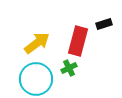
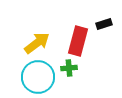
green cross: rotated 21 degrees clockwise
cyan circle: moved 2 px right, 2 px up
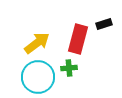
red rectangle: moved 2 px up
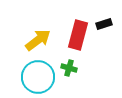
red rectangle: moved 4 px up
yellow arrow: moved 1 px right, 3 px up
green cross: rotated 21 degrees clockwise
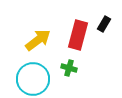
black rectangle: rotated 42 degrees counterclockwise
cyan circle: moved 5 px left, 2 px down
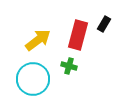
green cross: moved 2 px up
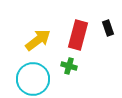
black rectangle: moved 4 px right, 4 px down; rotated 49 degrees counterclockwise
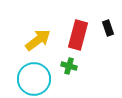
cyan circle: moved 1 px right
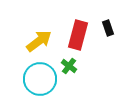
yellow arrow: moved 1 px right, 1 px down
green cross: rotated 21 degrees clockwise
cyan circle: moved 6 px right
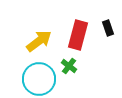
cyan circle: moved 1 px left
